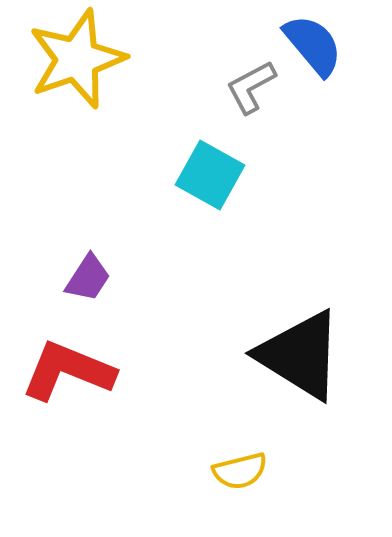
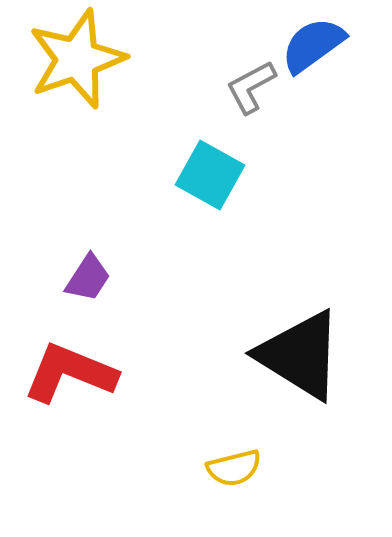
blue semicircle: rotated 86 degrees counterclockwise
red L-shape: moved 2 px right, 2 px down
yellow semicircle: moved 6 px left, 3 px up
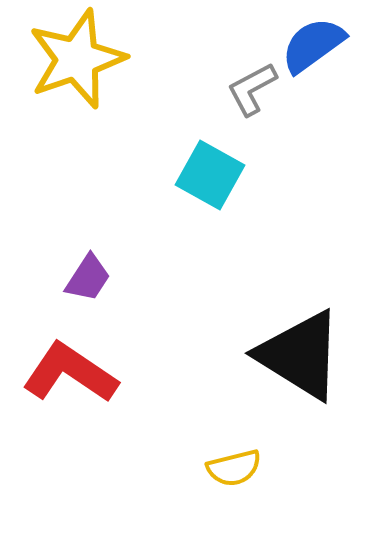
gray L-shape: moved 1 px right, 2 px down
red L-shape: rotated 12 degrees clockwise
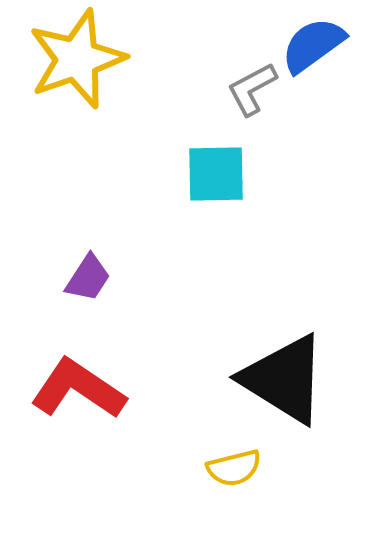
cyan square: moved 6 px right, 1 px up; rotated 30 degrees counterclockwise
black triangle: moved 16 px left, 24 px down
red L-shape: moved 8 px right, 16 px down
